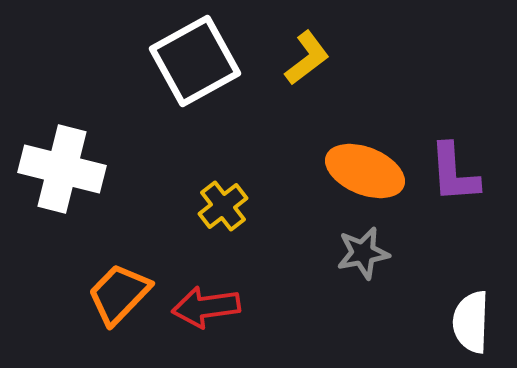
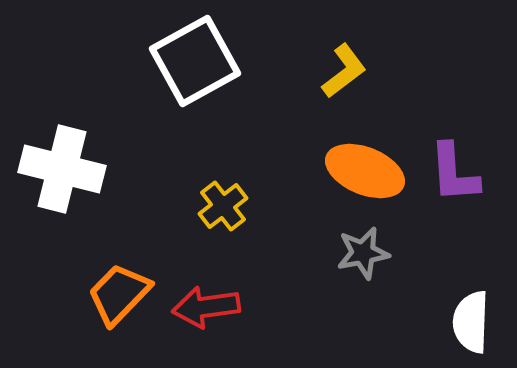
yellow L-shape: moved 37 px right, 13 px down
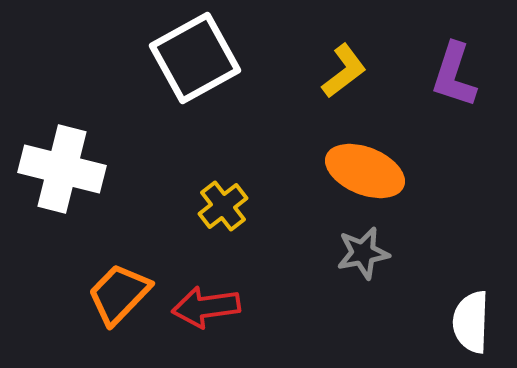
white square: moved 3 px up
purple L-shape: moved 98 px up; rotated 22 degrees clockwise
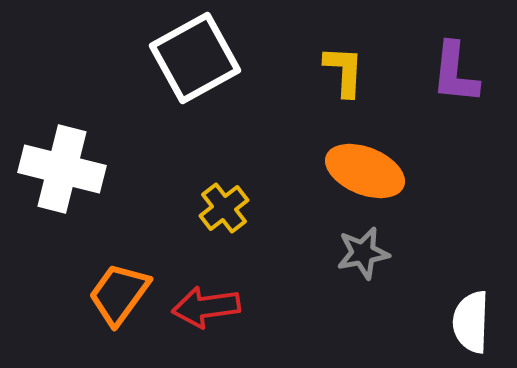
yellow L-shape: rotated 50 degrees counterclockwise
purple L-shape: moved 1 px right, 2 px up; rotated 12 degrees counterclockwise
yellow cross: moved 1 px right, 2 px down
orange trapezoid: rotated 8 degrees counterclockwise
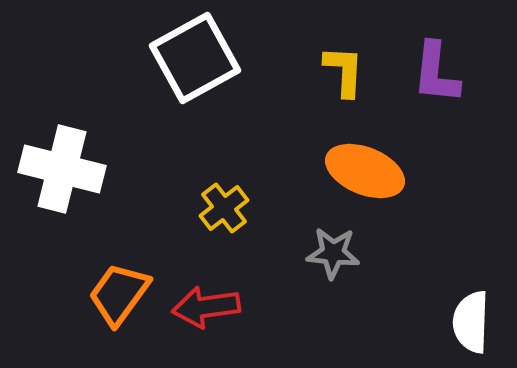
purple L-shape: moved 19 px left
gray star: moved 30 px left; rotated 16 degrees clockwise
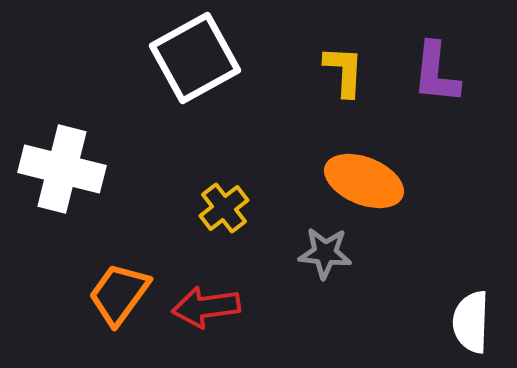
orange ellipse: moved 1 px left, 10 px down
gray star: moved 8 px left
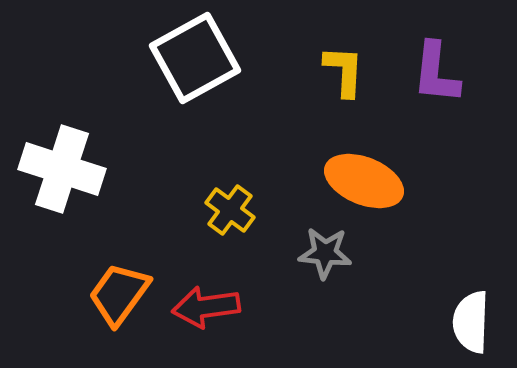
white cross: rotated 4 degrees clockwise
yellow cross: moved 6 px right, 2 px down; rotated 15 degrees counterclockwise
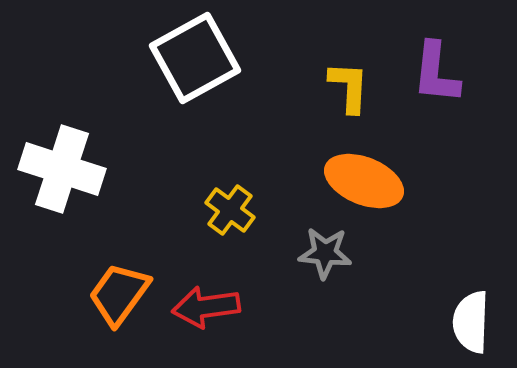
yellow L-shape: moved 5 px right, 16 px down
